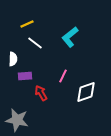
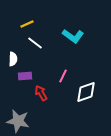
cyan L-shape: moved 3 px right, 1 px up; rotated 105 degrees counterclockwise
gray star: moved 1 px right, 1 px down
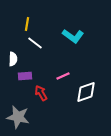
yellow line: rotated 56 degrees counterclockwise
pink line: rotated 40 degrees clockwise
gray star: moved 4 px up
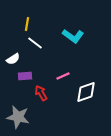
white semicircle: rotated 56 degrees clockwise
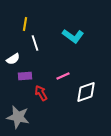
yellow line: moved 2 px left
white line: rotated 35 degrees clockwise
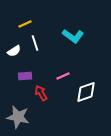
yellow line: rotated 56 degrees clockwise
white semicircle: moved 1 px right, 8 px up
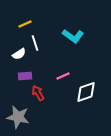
white semicircle: moved 5 px right, 3 px down
red arrow: moved 3 px left
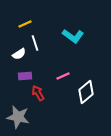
white diamond: rotated 20 degrees counterclockwise
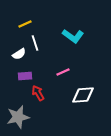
pink line: moved 4 px up
white diamond: moved 3 px left, 3 px down; rotated 35 degrees clockwise
gray star: rotated 25 degrees counterclockwise
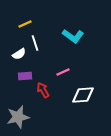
red arrow: moved 5 px right, 3 px up
